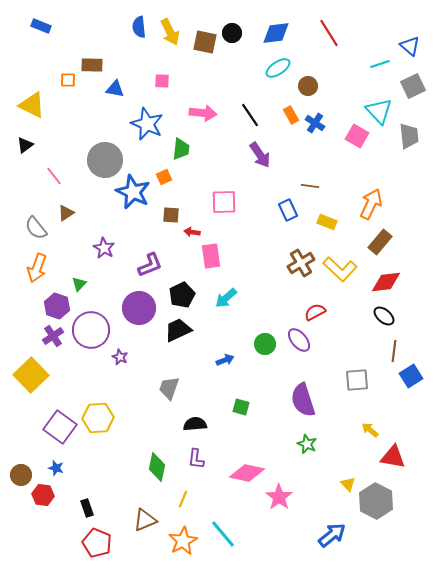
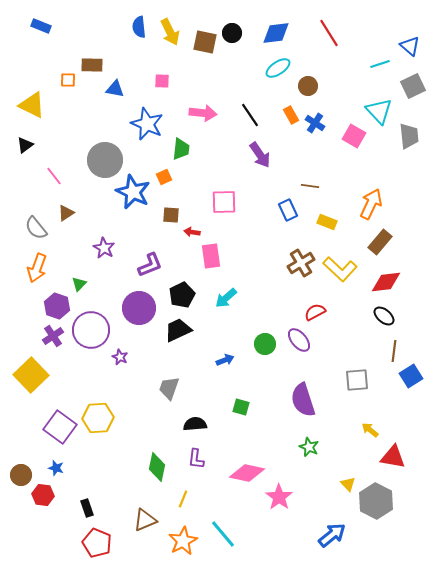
pink square at (357, 136): moved 3 px left
green star at (307, 444): moved 2 px right, 3 px down
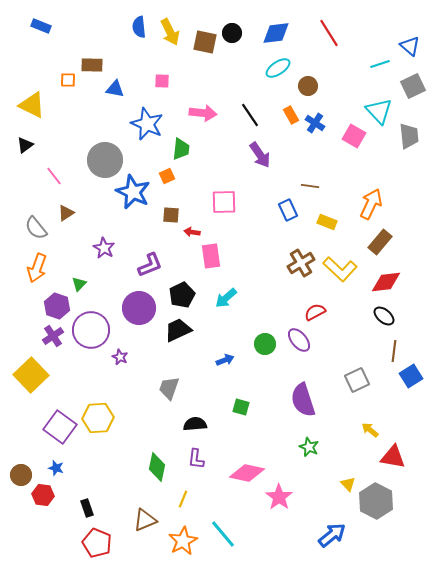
orange square at (164, 177): moved 3 px right, 1 px up
gray square at (357, 380): rotated 20 degrees counterclockwise
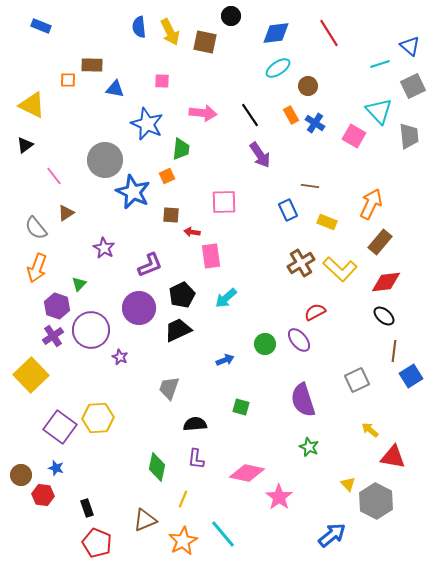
black circle at (232, 33): moved 1 px left, 17 px up
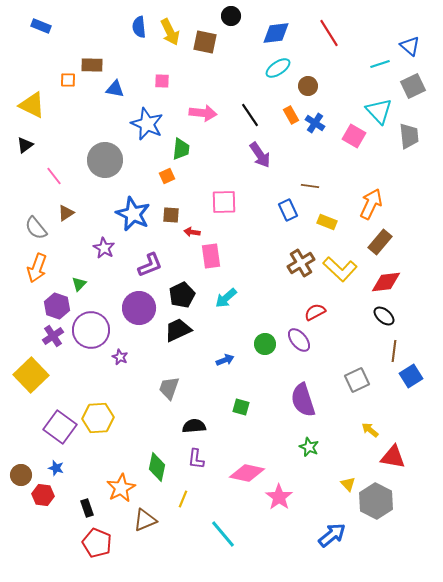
blue star at (133, 192): moved 22 px down
black semicircle at (195, 424): moved 1 px left, 2 px down
orange star at (183, 541): moved 62 px left, 53 px up
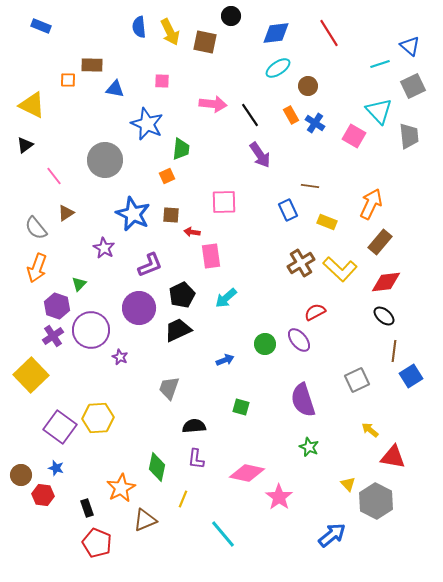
pink arrow at (203, 113): moved 10 px right, 9 px up
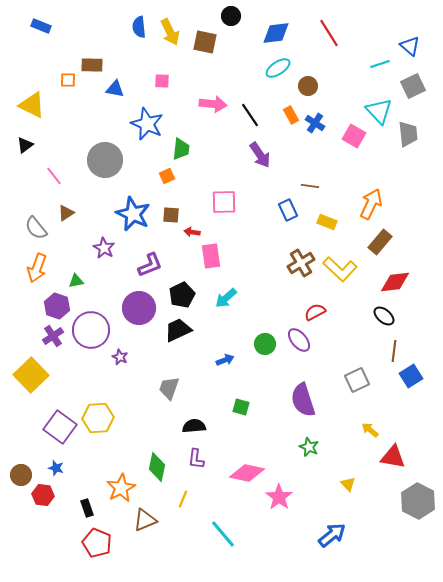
gray trapezoid at (409, 136): moved 1 px left, 2 px up
red diamond at (386, 282): moved 9 px right
green triangle at (79, 284): moved 3 px left, 3 px up; rotated 35 degrees clockwise
gray hexagon at (376, 501): moved 42 px right
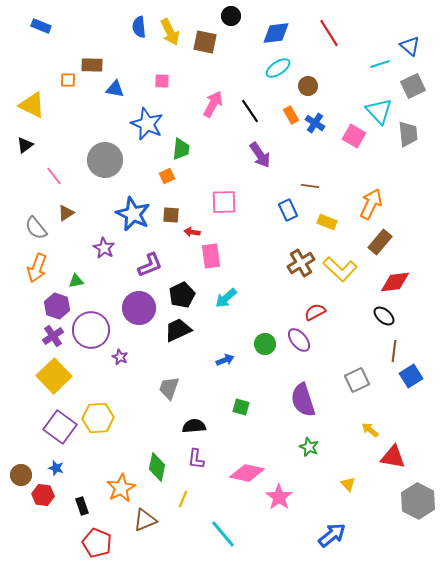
pink arrow at (213, 104): rotated 68 degrees counterclockwise
black line at (250, 115): moved 4 px up
yellow square at (31, 375): moved 23 px right, 1 px down
black rectangle at (87, 508): moved 5 px left, 2 px up
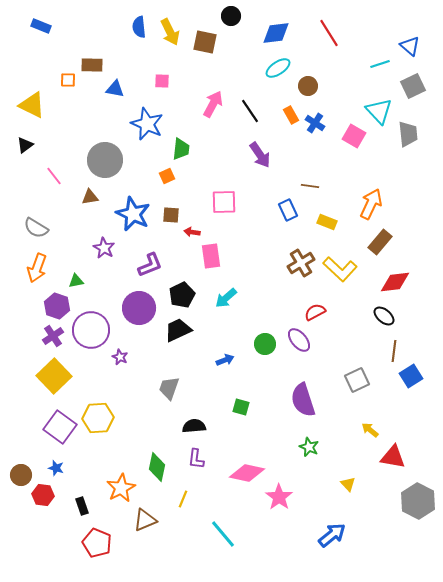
brown triangle at (66, 213): moved 24 px right, 16 px up; rotated 24 degrees clockwise
gray semicircle at (36, 228): rotated 20 degrees counterclockwise
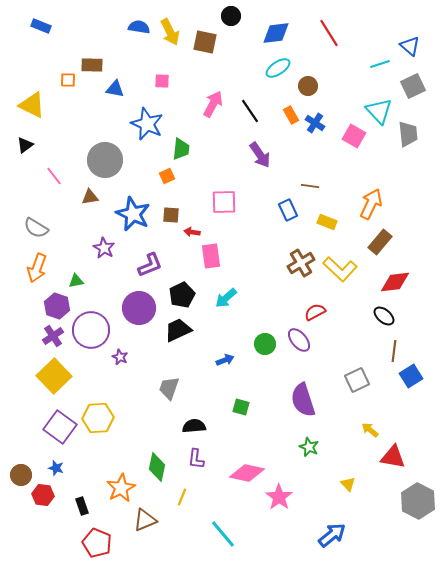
blue semicircle at (139, 27): rotated 105 degrees clockwise
yellow line at (183, 499): moved 1 px left, 2 px up
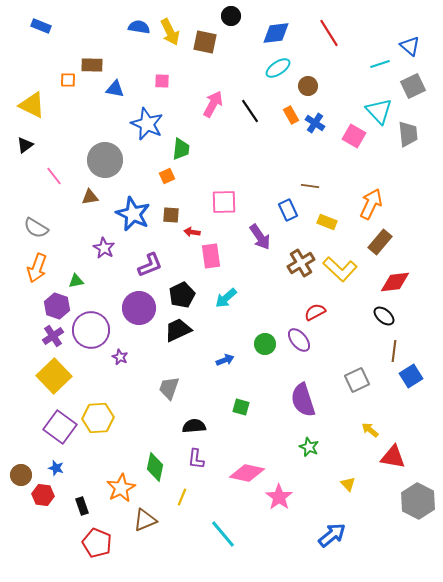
purple arrow at (260, 155): moved 82 px down
green diamond at (157, 467): moved 2 px left
